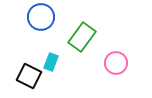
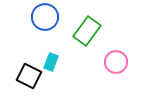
blue circle: moved 4 px right
green rectangle: moved 5 px right, 6 px up
pink circle: moved 1 px up
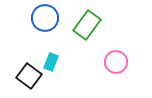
blue circle: moved 1 px down
green rectangle: moved 6 px up
black square: rotated 10 degrees clockwise
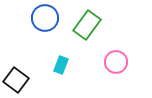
cyan rectangle: moved 10 px right, 3 px down
black square: moved 13 px left, 4 px down
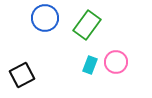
cyan rectangle: moved 29 px right
black square: moved 6 px right, 5 px up; rotated 25 degrees clockwise
